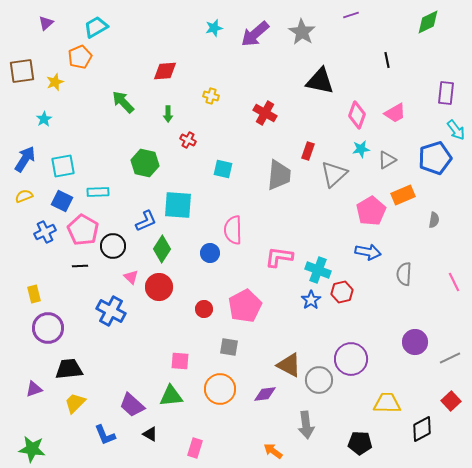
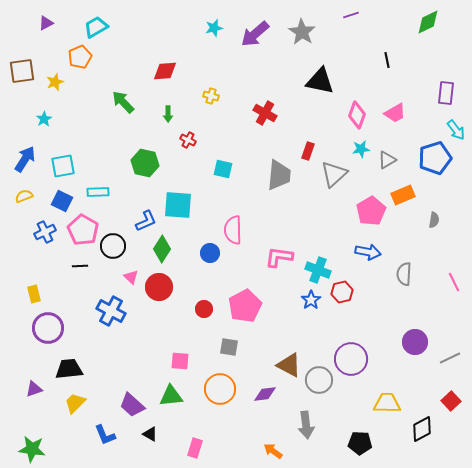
purple triangle at (46, 23): rotated 14 degrees clockwise
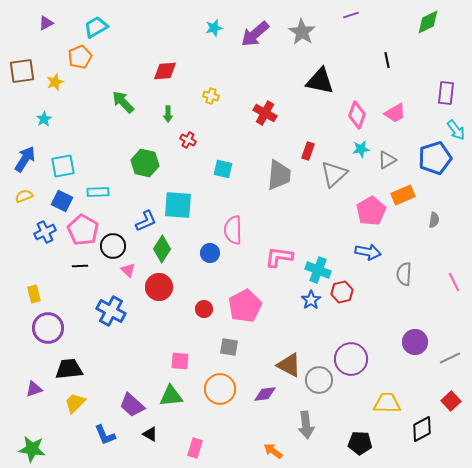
pink triangle at (131, 277): moved 3 px left, 7 px up
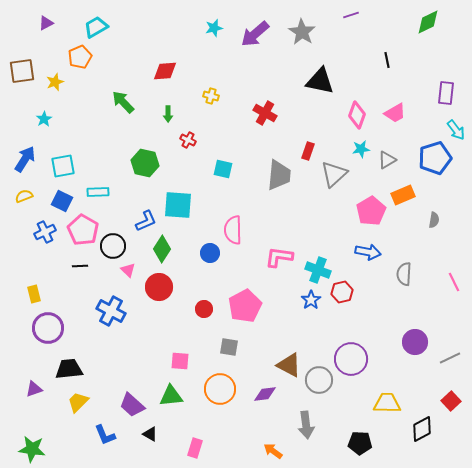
yellow trapezoid at (75, 403): moved 3 px right, 1 px up
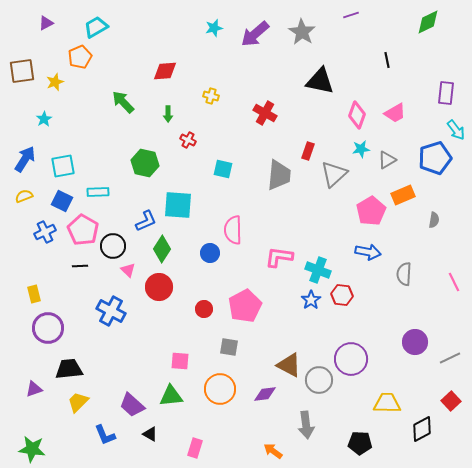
red hexagon at (342, 292): moved 3 px down; rotated 20 degrees clockwise
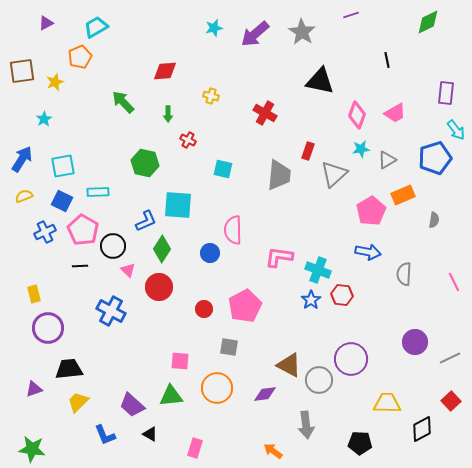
blue arrow at (25, 159): moved 3 px left
orange circle at (220, 389): moved 3 px left, 1 px up
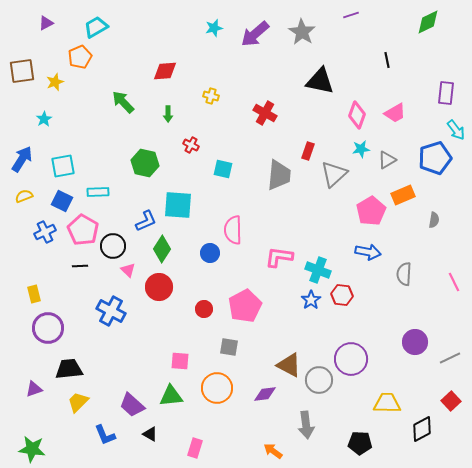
red cross at (188, 140): moved 3 px right, 5 px down
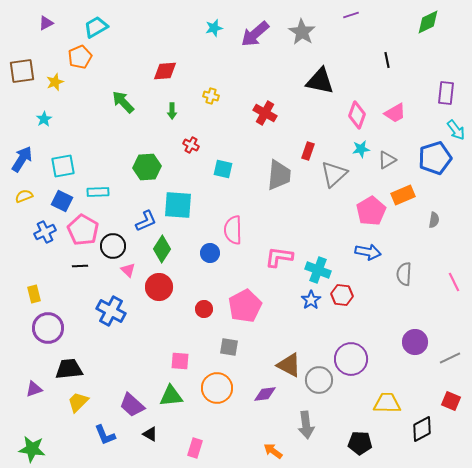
green arrow at (168, 114): moved 4 px right, 3 px up
green hexagon at (145, 163): moved 2 px right, 4 px down; rotated 16 degrees counterclockwise
red square at (451, 401): rotated 24 degrees counterclockwise
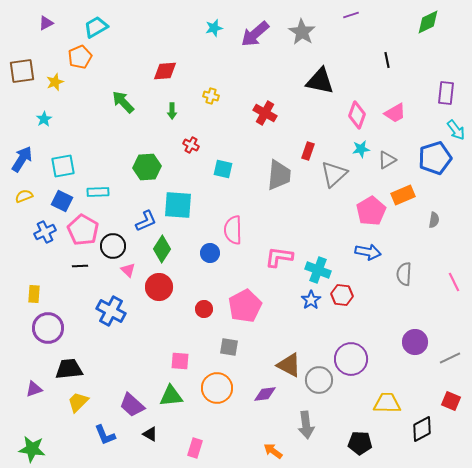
yellow rectangle at (34, 294): rotated 18 degrees clockwise
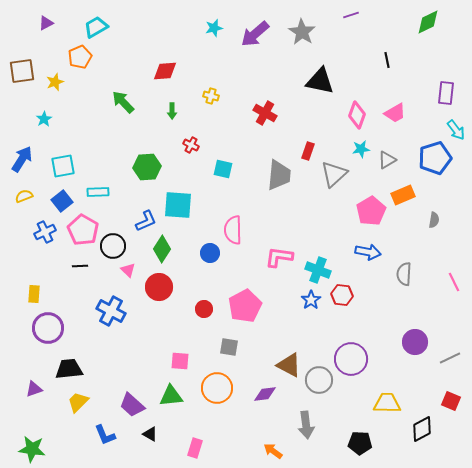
blue square at (62, 201): rotated 25 degrees clockwise
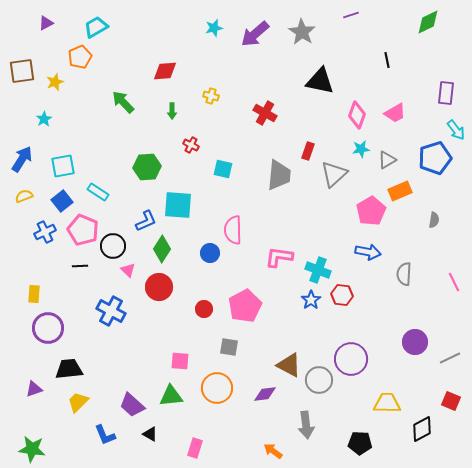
cyan rectangle at (98, 192): rotated 35 degrees clockwise
orange rectangle at (403, 195): moved 3 px left, 4 px up
pink pentagon at (83, 230): rotated 8 degrees counterclockwise
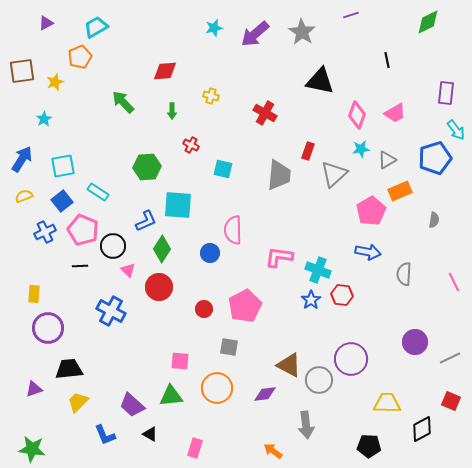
black pentagon at (360, 443): moved 9 px right, 3 px down
